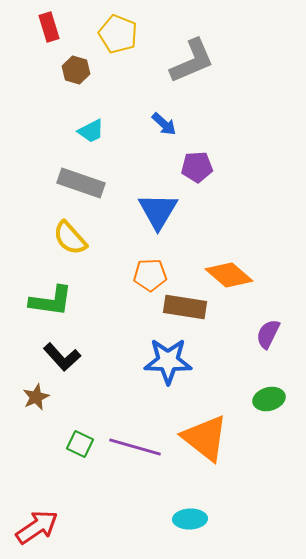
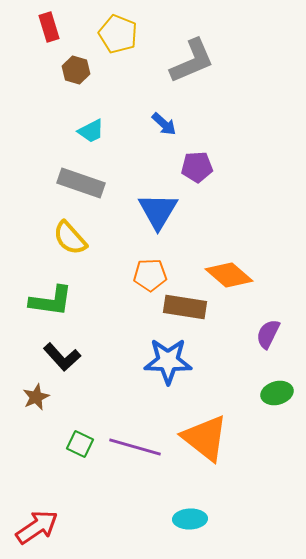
green ellipse: moved 8 px right, 6 px up
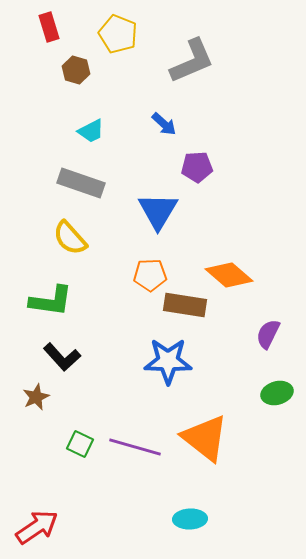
brown rectangle: moved 2 px up
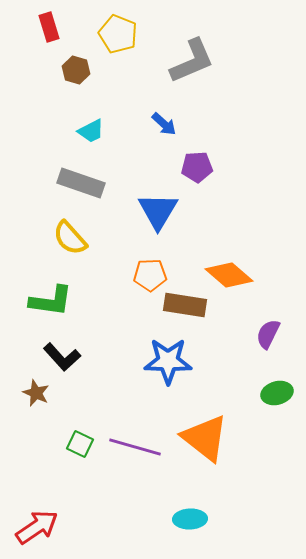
brown star: moved 4 px up; rotated 24 degrees counterclockwise
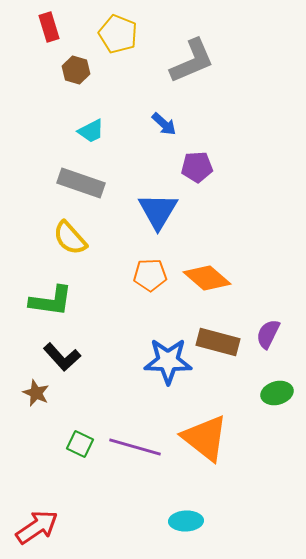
orange diamond: moved 22 px left, 3 px down
brown rectangle: moved 33 px right, 37 px down; rotated 6 degrees clockwise
cyan ellipse: moved 4 px left, 2 px down
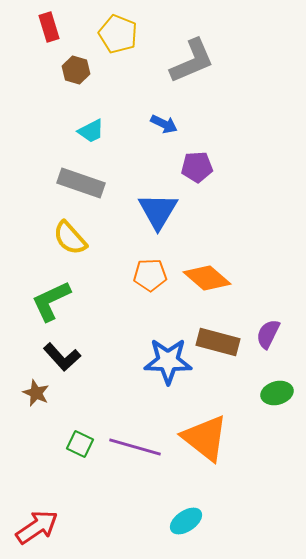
blue arrow: rotated 16 degrees counterclockwise
green L-shape: rotated 147 degrees clockwise
cyan ellipse: rotated 32 degrees counterclockwise
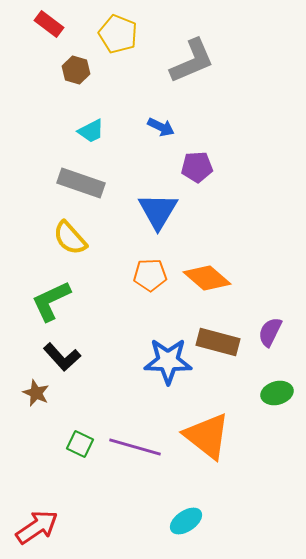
red rectangle: moved 3 px up; rotated 36 degrees counterclockwise
blue arrow: moved 3 px left, 3 px down
purple semicircle: moved 2 px right, 2 px up
orange triangle: moved 2 px right, 2 px up
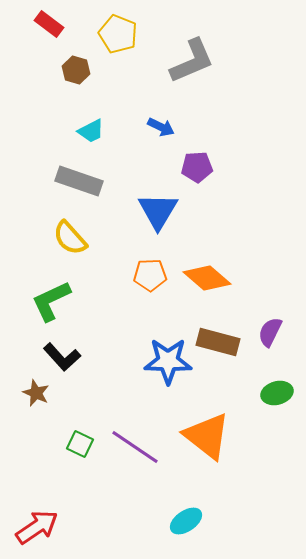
gray rectangle: moved 2 px left, 2 px up
purple line: rotated 18 degrees clockwise
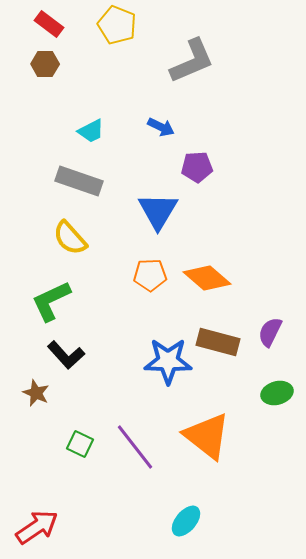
yellow pentagon: moved 1 px left, 9 px up
brown hexagon: moved 31 px left, 6 px up; rotated 16 degrees counterclockwise
black L-shape: moved 4 px right, 2 px up
purple line: rotated 18 degrees clockwise
cyan ellipse: rotated 16 degrees counterclockwise
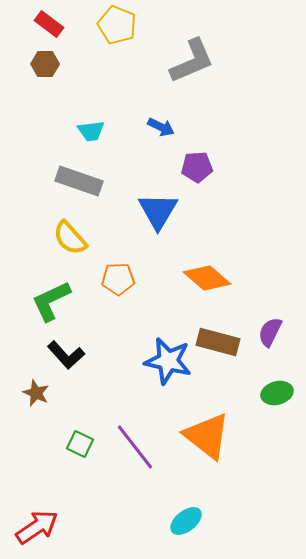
cyan trapezoid: rotated 20 degrees clockwise
orange pentagon: moved 32 px left, 4 px down
blue star: rotated 12 degrees clockwise
cyan ellipse: rotated 12 degrees clockwise
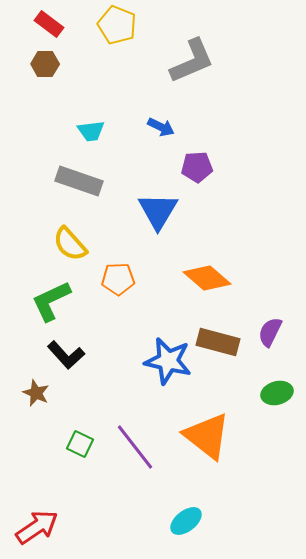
yellow semicircle: moved 6 px down
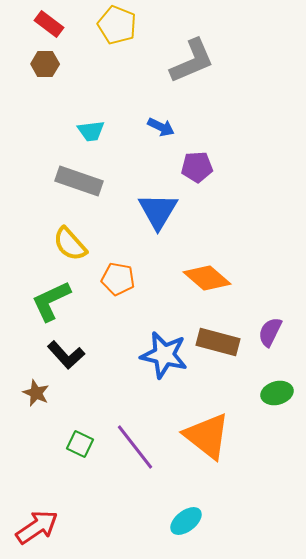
orange pentagon: rotated 12 degrees clockwise
blue star: moved 4 px left, 6 px up
